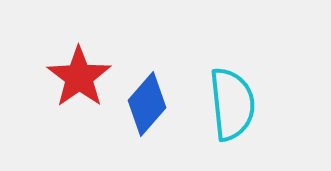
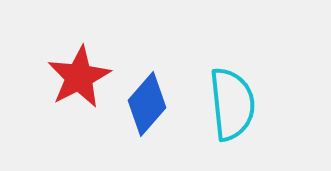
red star: rotated 8 degrees clockwise
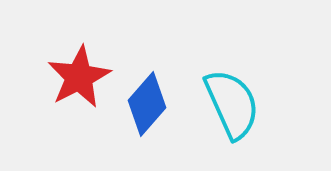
cyan semicircle: rotated 18 degrees counterclockwise
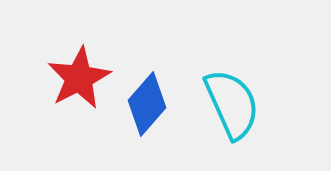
red star: moved 1 px down
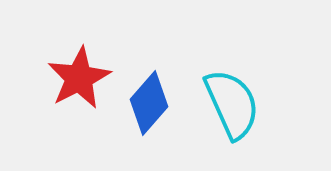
blue diamond: moved 2 px right, 1 px up
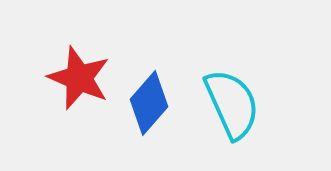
red star: rotated 22 degrees counterclockwise
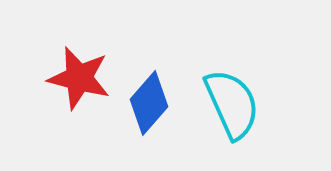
red star: rotated 8 degrees counterclockwise
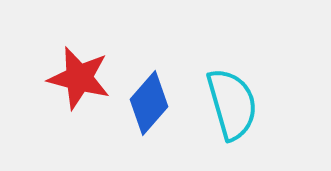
cyan semicircle: rotated 8 degrees clockwise
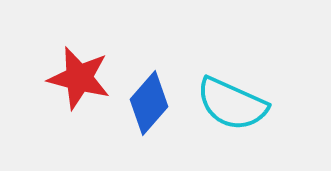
cyan semicircle: rotated 130 degrees clockwise
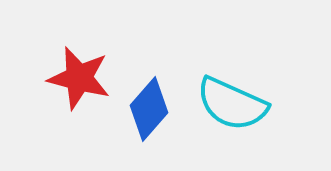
blue diamond: moved 6 px down
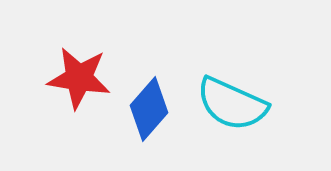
red star: rotated 6 degrees counterclockwise
